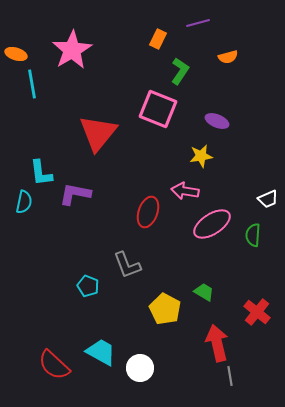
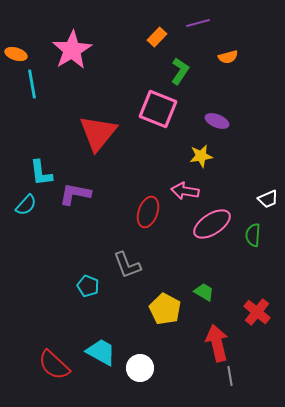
orange rectangle: moved 1 px left, 2 px up; rotated 18 degrees clockwise
cyan semicircle: moved 2 px right, 3 px down; rotated 30 degrees clockwise
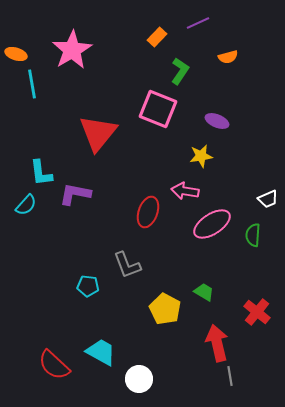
purple line: rotated 10 degrees counterclockwise
cyan pentagon: rotated 15 degrees counterclockwise
white circle: moved 1 px left, 11 px down
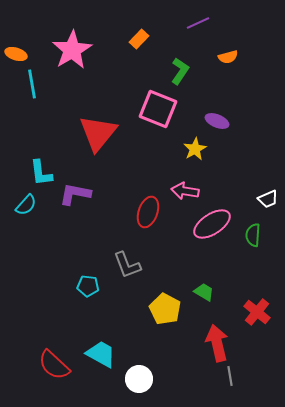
orange rectangle: moved 18 px left, 2 px down
yellow star: moved 6 px left, 7 px up; rotated 20 degrees counterclockwise
cyan trapezoid: moved 2 px down
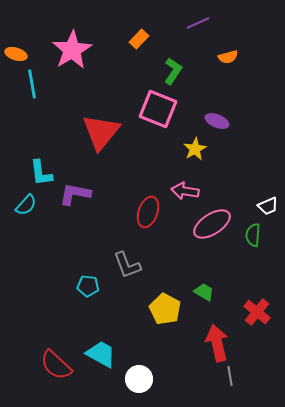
green L-shape: moved 7 px left
red triangle: moved 3 px right, 1 px up
white trapezoid: moved 7 px down
red semicircle: moved 2 px right
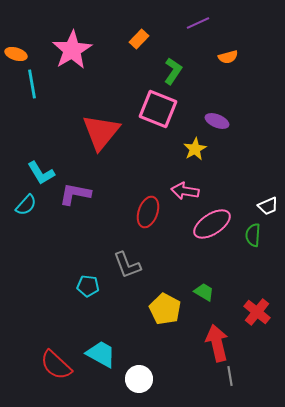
cyan L-shape: rotated 24 degrees counterclockwise
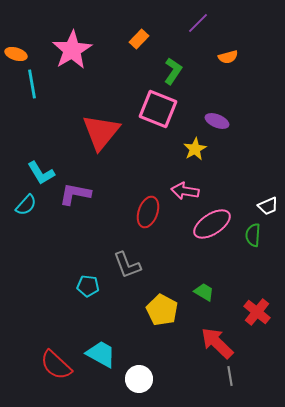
purple line: rotated 20 degrees counterclockwise
yellow pentagon: moved 3 px left, 1 px down
red arrow: rotated 33 degrees counterclockwise
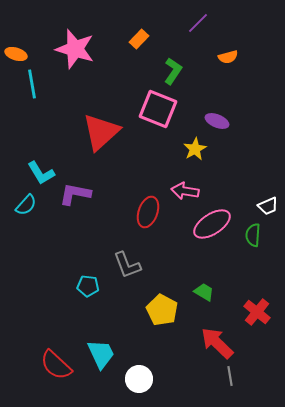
pink star: moved 3 px right, 1 px up; rotated 24 degrees counterclockwise
red triangle: rotated 9 degrees clockwise
cyan trapezoid: rotated 36 degrees clockwise
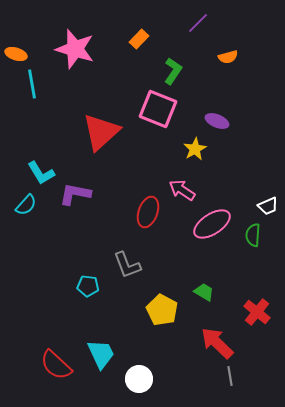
pink arrow: moved 3 px left, 1 px up; rotated 24 degrees clockwise
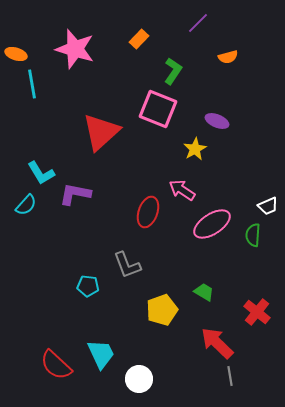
yellow pentagon: rotated 24 degrees clockwise
